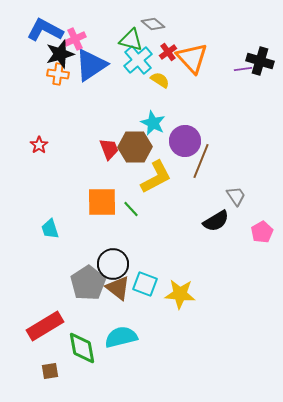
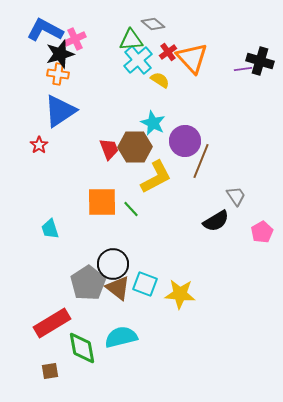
green triangle: rotated 20 degrees counterclockwise
blue triangle: moved 31 px left, 46 px down
red rectangle: moved 7 px right, 3 px up
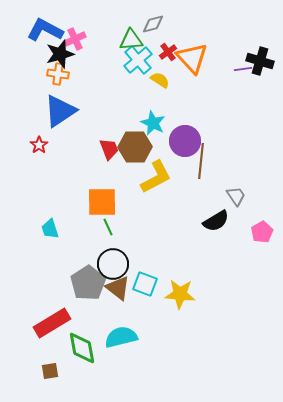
gray diamond: rotated 55 degrees counterclockwise
brown line: rotated 16 degrees counterclockwise
green line: moved 23 px left, 18 px down; rotated 18 degrees clockwise
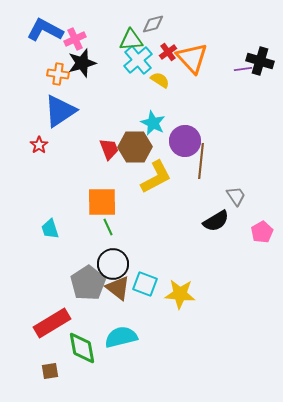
black star: moved 22 px right, 9 px down
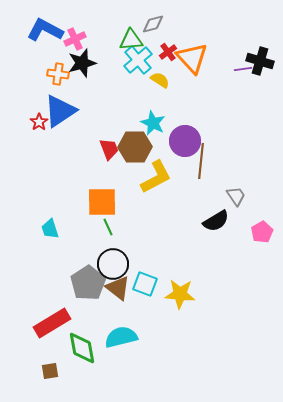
red star: moved 23 px up
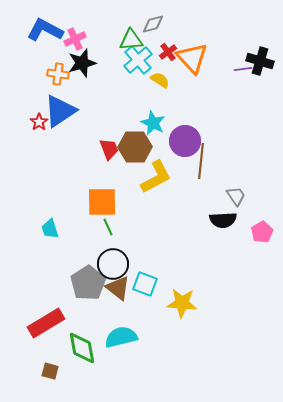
black semicircle: moved 7 px right, 1 px up; rotated 28 degrees clockwise
yellow star: moved 2 px right, 9 px down
red rectangle: moved 6 px left
brown square: rotated 24 degrees clockwise
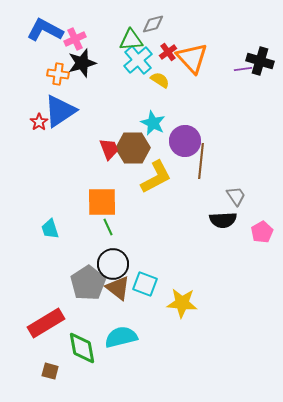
brown hexagon: moved 2 px left, 1 px down
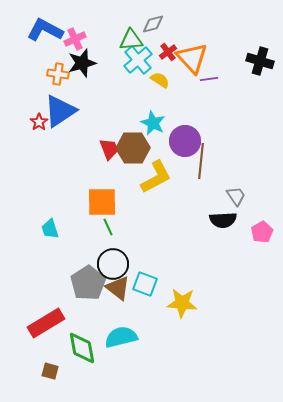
purple line: moved 34 px left, 10 px down
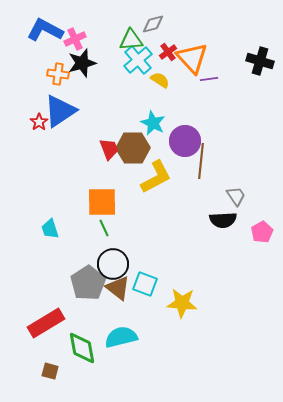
green line: moved 4 px left, 1 px down
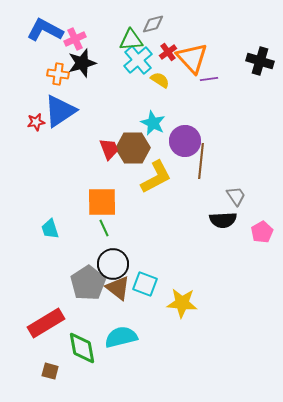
red star: moved 3 px left; rotated 24 degrees clockwise
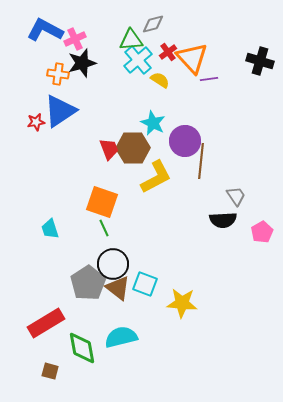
orange square: rotated 20 degrees clockwise
